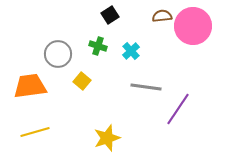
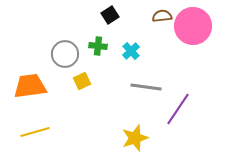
green cross: rotated 12 degrees counterclockwise
gray circle: moved 7 px right
yellow square: rotated 24 degrees clockwise
yellow star: moved 28 px right
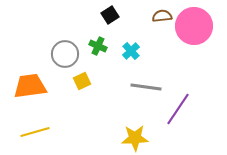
pink circle: moved 1 px right
green cross: rotated 18 degrees clockwise
yellow star: rotated 16 degrees clockwise
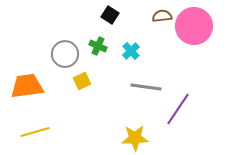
black square: rotated 24 degrees counterclockwise
orange trapezoid: moved 3 px left
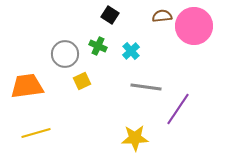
yellow line: moved 1 px right, 1 px down
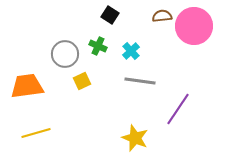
gray line: moved 6 px left, 6 px up
yellow star: rotated 24 degrees clockwise
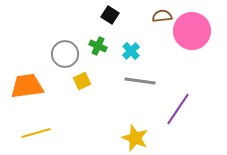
pink circle: moved 2 px left, 5 px down
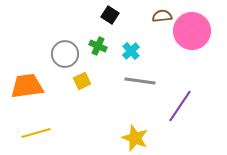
purple line: moved 2 px right, 3 px up
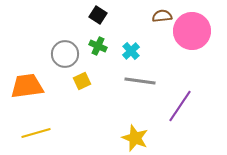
black square: moved 12 px left
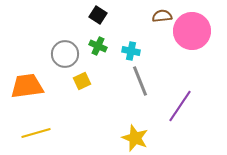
cyan cross: rotated 36 degrees counterclockwise
gray line: rotated 60 degrees clockwise
